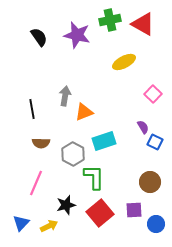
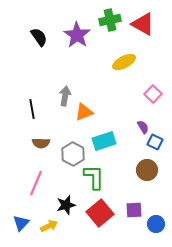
purple star: rotated 20 degrees clockwise
brown circle: moved 3 px left, 12 px up
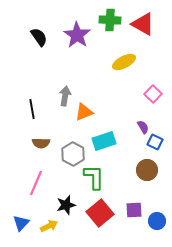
green cross: rotated 15 degrees clockwise
blue circle: moved 1 px right, 3 px up
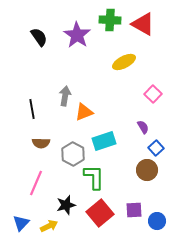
blue square: moved 1 px right, 6 px down; rotated 21 degrees clockwise
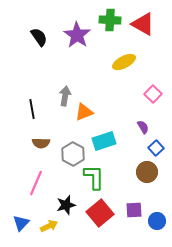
brown circle: moved 2 px down
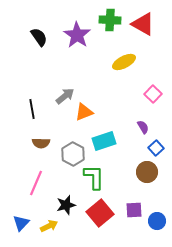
gray arrow: rotated 42 degrees clockwise
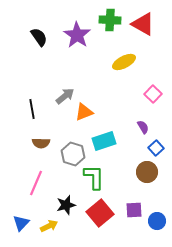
gray hexagon: rotated 10 degrees counterclockwise
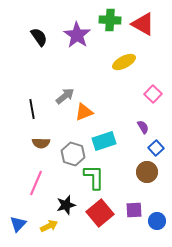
blue triangle: moved 3 px left, 1 px down
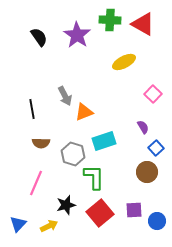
gray arrow: rotated 102 degrees clockwise
